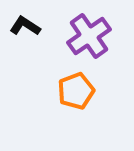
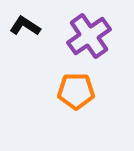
orange pentagon: rotated 21 degrees clockwise
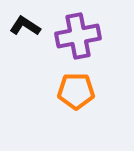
purple cross: moved 11 px left; rotated 24 degrees clockwise
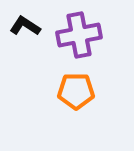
purple cross: moved 1 px right, 1 px up
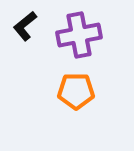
black L-shape: rotated 72 degrees counterclockwise
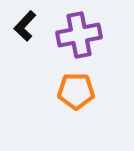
black L-shape: rotated 8 degrees counterclockwise
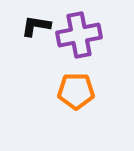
black L-shape: moved 11 px right; rotated 56 degrees clockwise
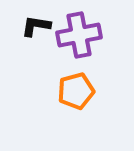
orange pentagon: rotated 15 degrees counterclockwise
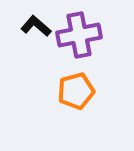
black L-shape: rotated 32 degrees clockwise
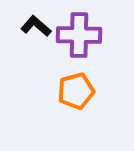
purple cross: rotated 12 degrees clockwise
